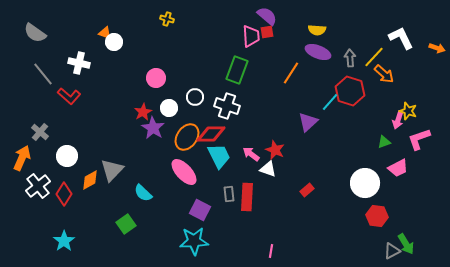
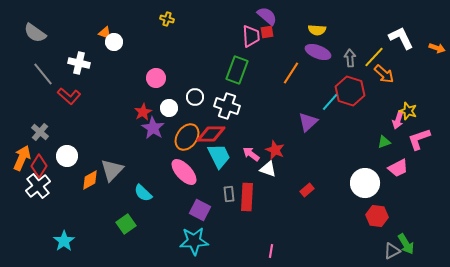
red diamond at (64, 194): moved 25 px left, 28 px up
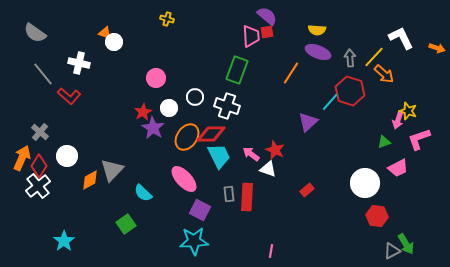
pink ellipse at (184, 172): moved 7 px down
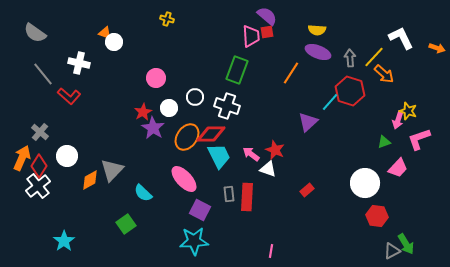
pink trapezoid at (398, 168): rotated 20 degrees counterclockwise
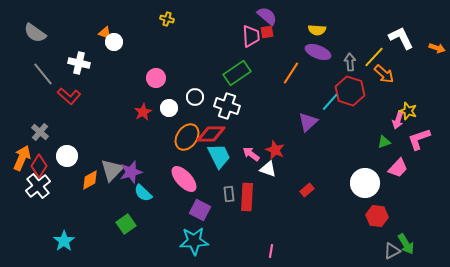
gray arrow at (350, 58): moved 4 px down
green rectangle at (237, 70): moved 3 px down; rotated 36 degrees clockwise
purple star at (153, 128): moved 22 px left, 44 px down; rotated 25 degrees clockwise
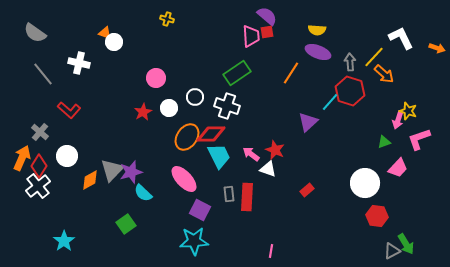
red L-shape at (69, 96): moved 14 px down
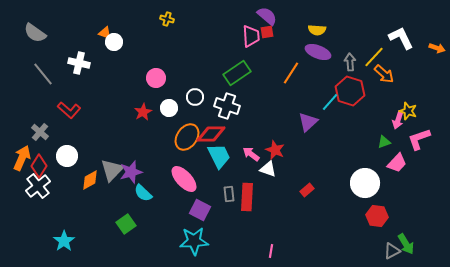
pink trapezoid at (398, 168): moved 1 px left, 5 px up
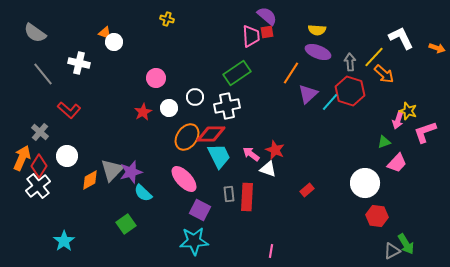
white cross at (227, 106): rotated 30 degrees counterclockwise
purple triangle at (308, 122): moved 28 px up
pink L-shape at (419, 139): moved 6 px right, 7 px up
